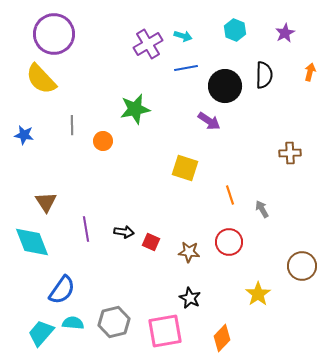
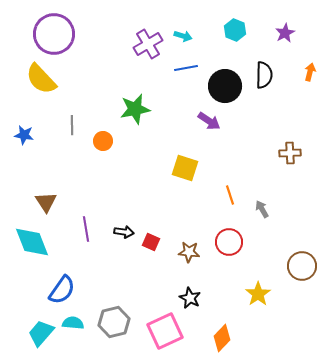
pink square: rotated 15 degrees counterclockwise
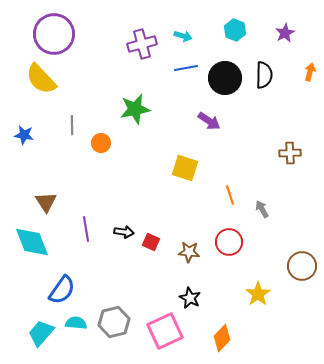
purple cross: moved 6 px left; rotated 16 degrees clockwise
black circle: moved 8 px up
orange circle: moved 2 px left, 2 px down
cyan semicircle: moved 3 px right
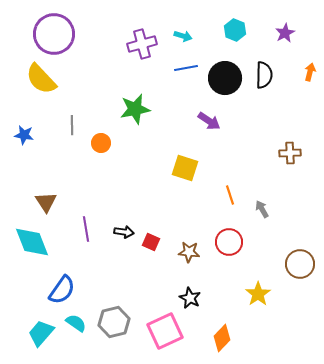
brown circle: moved 2 px left, 2 px up
cyan semicircle: rotated 30 degrees clockwise
